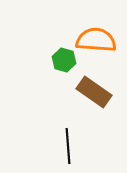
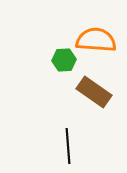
green hexagon: rotated 20 degrees counterclockwise
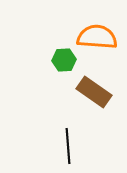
orange semicircle: moved 1 px right, 3 px up
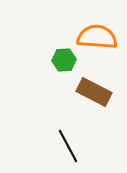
brown rectangle: rotated 8 degrees counterclockwise
black line: rotated 24 degrees counterclockwise
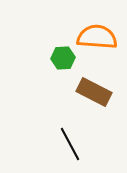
green hexagon: moved 1 px left, 2 px up
black line: moved 2 px right, 2 px up
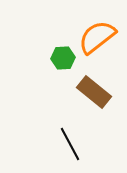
orange semicircle: rotated 42 degrees counterclockwise
brown rectangle: rotated 12 degrees clockwise
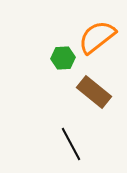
black line: moved 1 px right
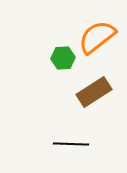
brown rectangle: rotated 72 degrees counterclockwise
black line: rotated 60 degrees counterclockwise
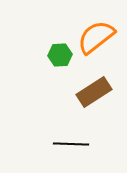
orange semicircle: moved 1 px left
green hexagon: moved 3 px left, 3 px up
